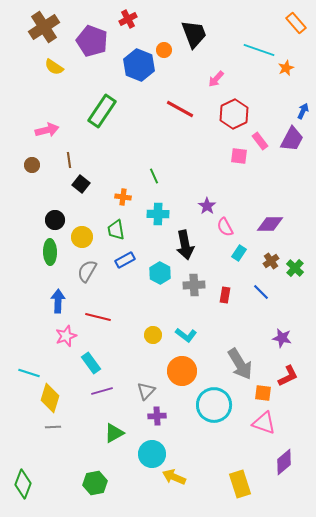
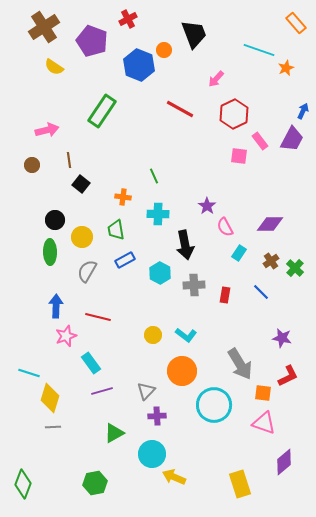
blue arrow at (58, 301): moved 2 px left, 5 px down
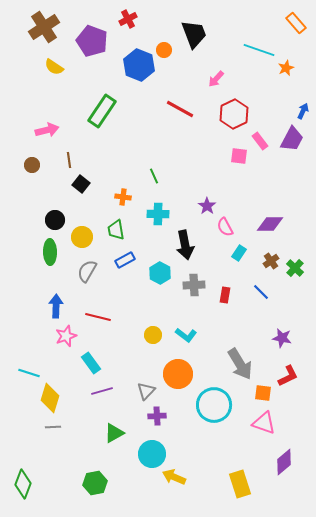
orange circle at (182, 371): moved 4 px left, 3 px down
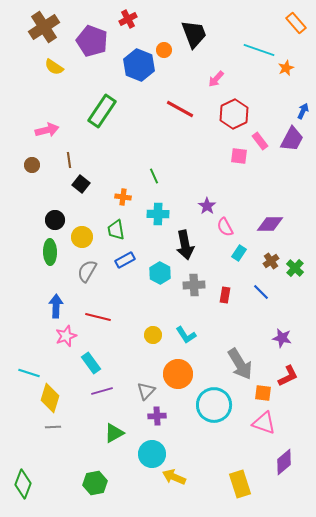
cyan L-shape at (186, 335): rotated 20 degrees clockwise
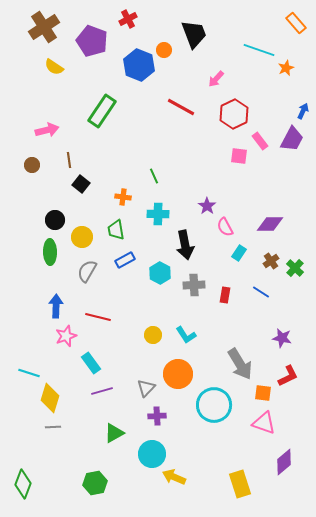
red line at (180, 109): moved 1 px right, 2 px up
blue line at (261, 292): rotated 12 degrees counterclockwise
gray triangle at (146, 391): moved 3 px up
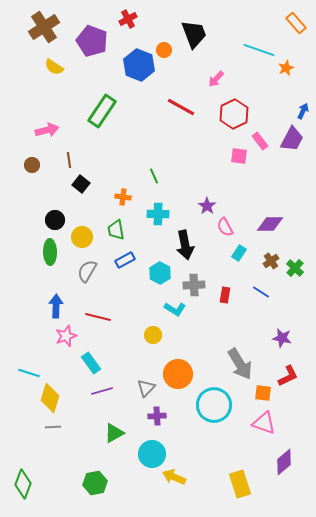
cyan L-shape at (186, 335): moved 11 px left, 26 px up; rotated 25 degrees counterclockwise
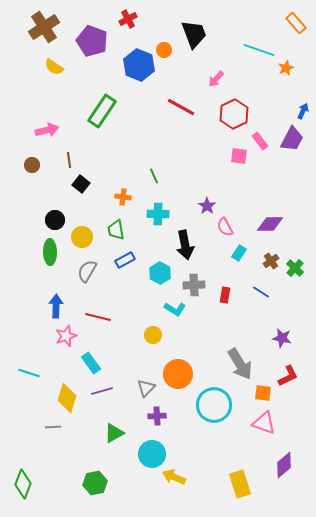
yellow diamond at (50, 398): moved 17 px right
purple diamond at (284, 462): moved 3 px down
